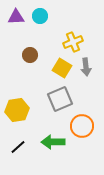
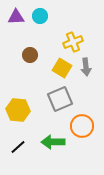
yellow hexagon: moved 1 px right; rotated 15 degrees clockwise
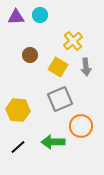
cyan circle: moved 1 px up
yellow cross: moved 1 px up; rotated 18 degrees counterclockwise
yellow square: moved 4 px left, 1 px up
orange circle: moved 1 px left
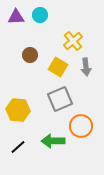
green arrow: moved 1 px up
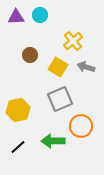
gray arrow: rotated 114 degrees clockwise
yellow hexagon: rotated 20 degrees counterclockwise
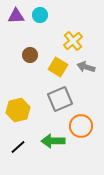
purple triangle: moved 1 px up
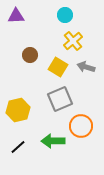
cyan circle: moved 25 px right
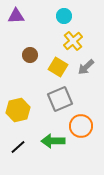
cyan circle: moved 1 px left, 1 px down
gray arrow: rotated 60 degrees counterclockwise
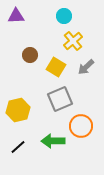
yellow square: moved 2 px left
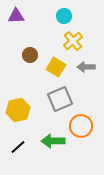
gray arrow: rotated 42 degrees clockwise
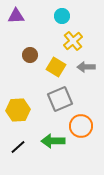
cyan circle: moved 2 px left
yellow hexagon: rotated 10 degrees clockwise
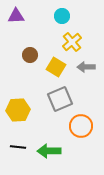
yellow cross: moved 1 px left, 1 px down
green arrow: moved 4 px left, 10 px down
black line: rotated 49 degrees clockwise
